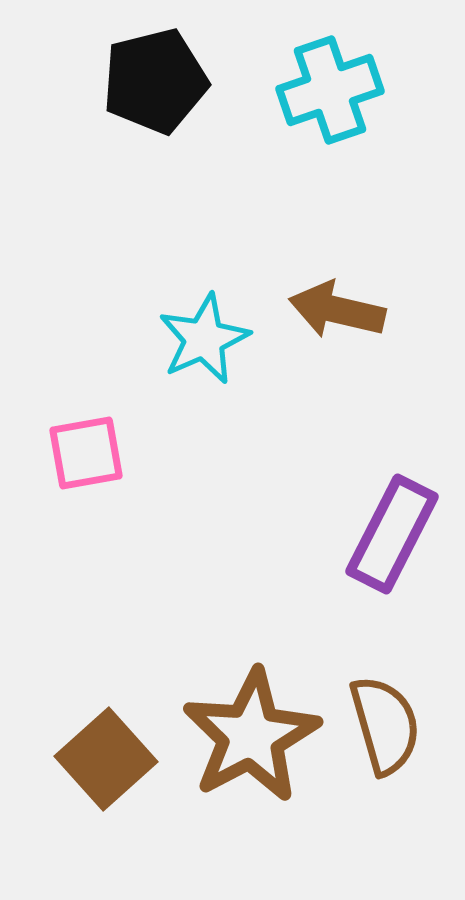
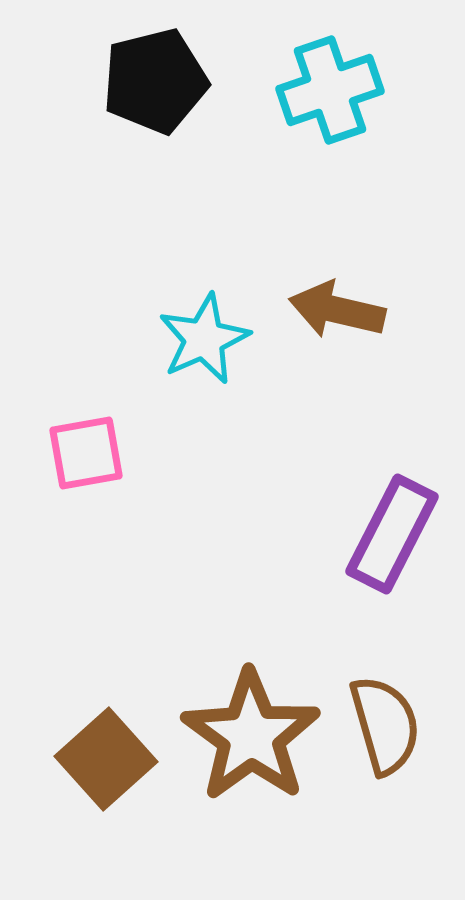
brown star: rotated 8 degrees counterclockwise
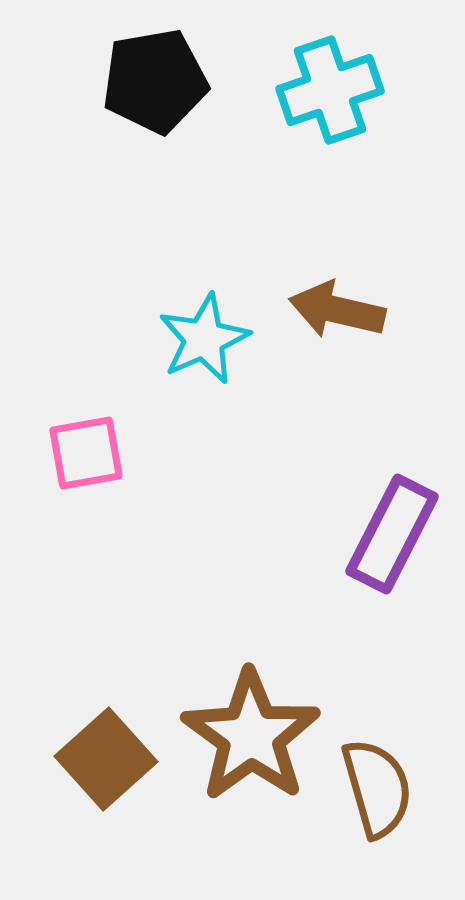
black pentagon: rotated 4 degrees clockwise
brown semicircle: moved 8 px left, 63 px down
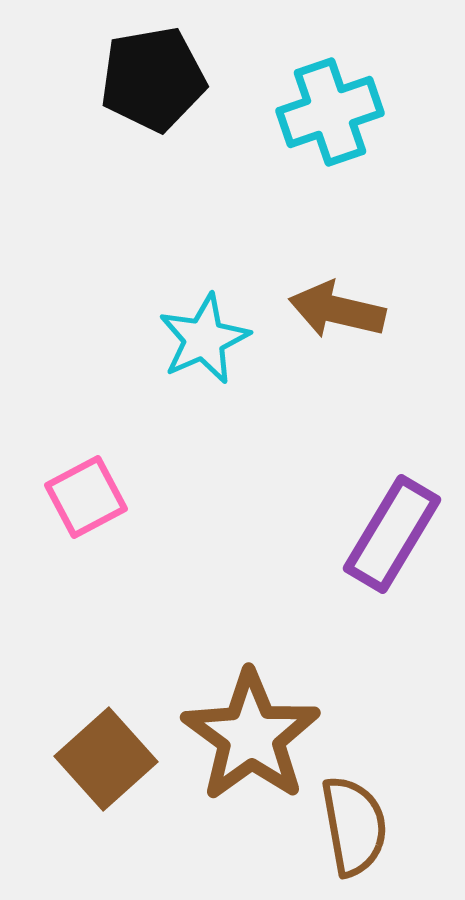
black pentagon: moved 2 px left, 2 px up
cyan cross: moved 22 px down
pink square: moved 44 px down; rotated 18 degrees counterclockwise
purple rectangle: rotated 4 degrees clockwise
brown semicircle: moved 23 px left, 38 px down; rotated 6 degrees clockwise
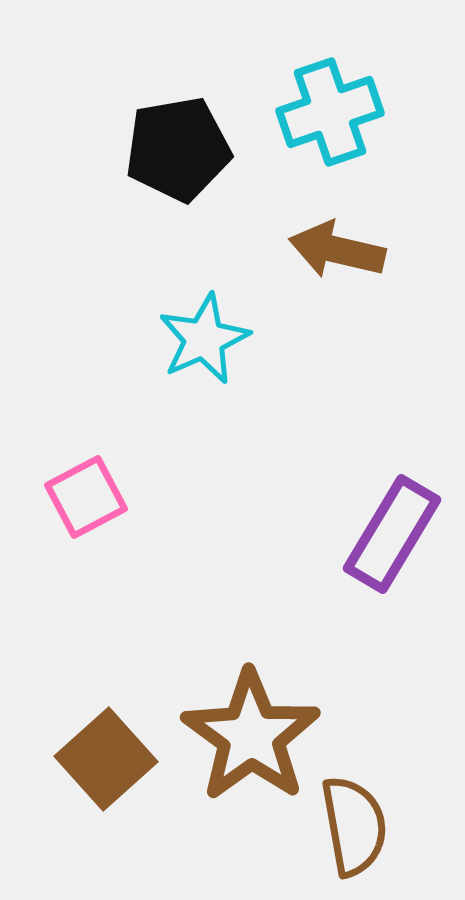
black pentagon: moved 25 px right, 70 px down
brown arrow: moved 60 px up
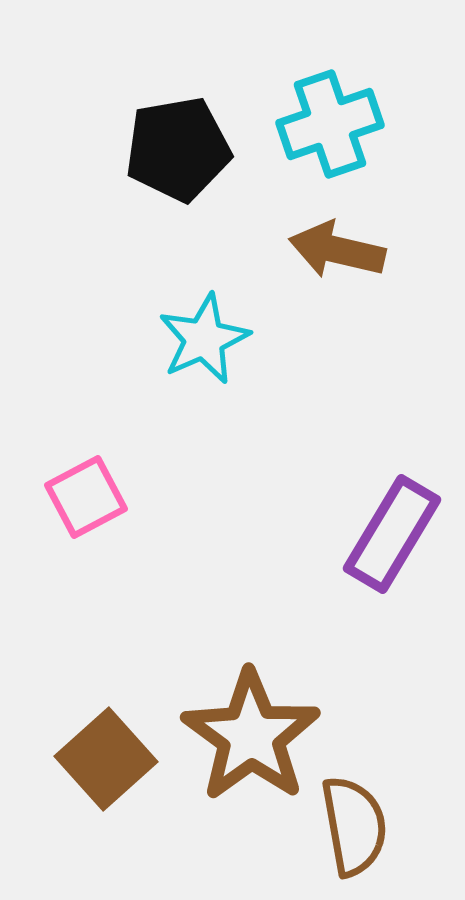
cyan cross: moved 12 px down
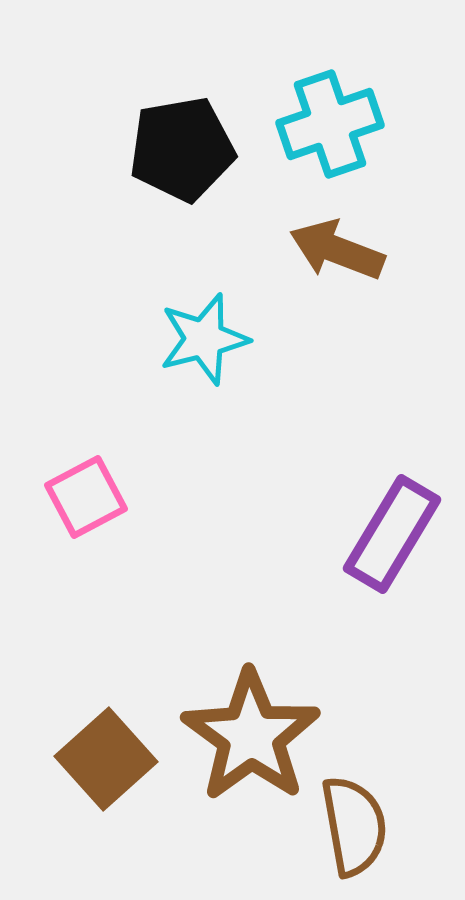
black pentagon: moved 4 px right
brown arrow: rotated 8 degrees clockwise
cyan star: rotated 10 degrees clockwise
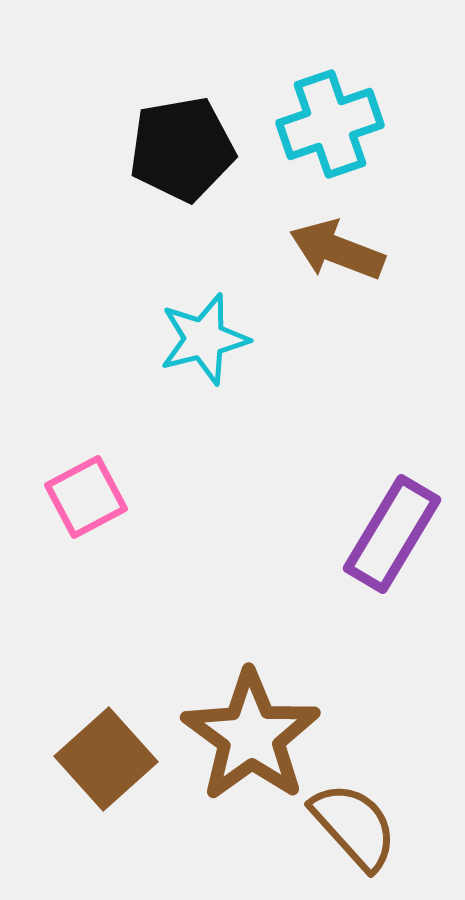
brown semicircle: rotated 32 degrees counterclockwise
